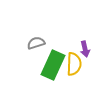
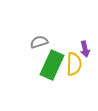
gray semicircle: moved 3 px right, 1 px up
green rectangle: moved 1 px left
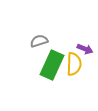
gray semicircle: moved 1 px up
purple arrow: rotated 56 degrees counterclockwise
